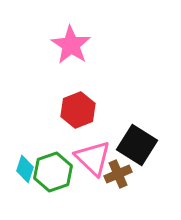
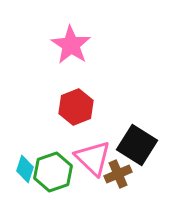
red hexagon: moved 2 px left, 3 px up
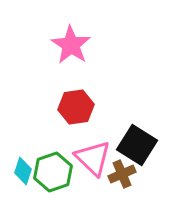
red hexagon: rotated 12 degrees clockwise
cyan diamond: moved 2 px left, 2 px down
brown cross: moved 4 px right
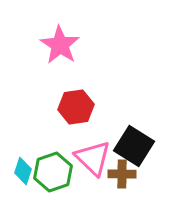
pink star: moved 11 px left
black square: moved 3 px left, 1 px down
brown cross: rotated 24 degrees clockwise
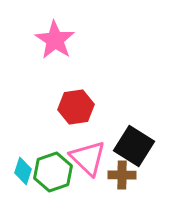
pink star: moved 5 px left, 5 px up
pink triangle: moved 5 px left
brown cross: moved 1 px down
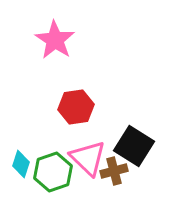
cyan diamond: moved 2 px left, 7 px up
brown cross: moved 8 px left, 4 px up; rotated 16 degrees counterclockwise
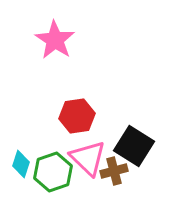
red hexagon: moved 1 px right, 9 px down
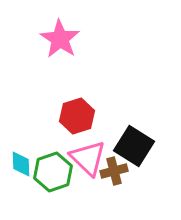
pink star: moved 5 px right, 1 px up
red hexagon: rotated 8 degrees counterclockwise
cyan diamond: rotated 20 degrees counterclockwise
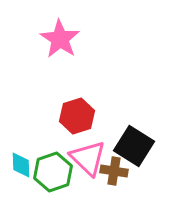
cyan diamond: moved 1 px down
brown cross: rotated 24 degrees clockwise
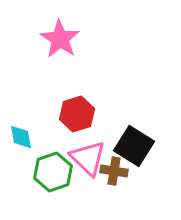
red hexagon: moved 2 px up
cyan diamond: moved 28 px up; rotated 8 degrees counterclockwise
